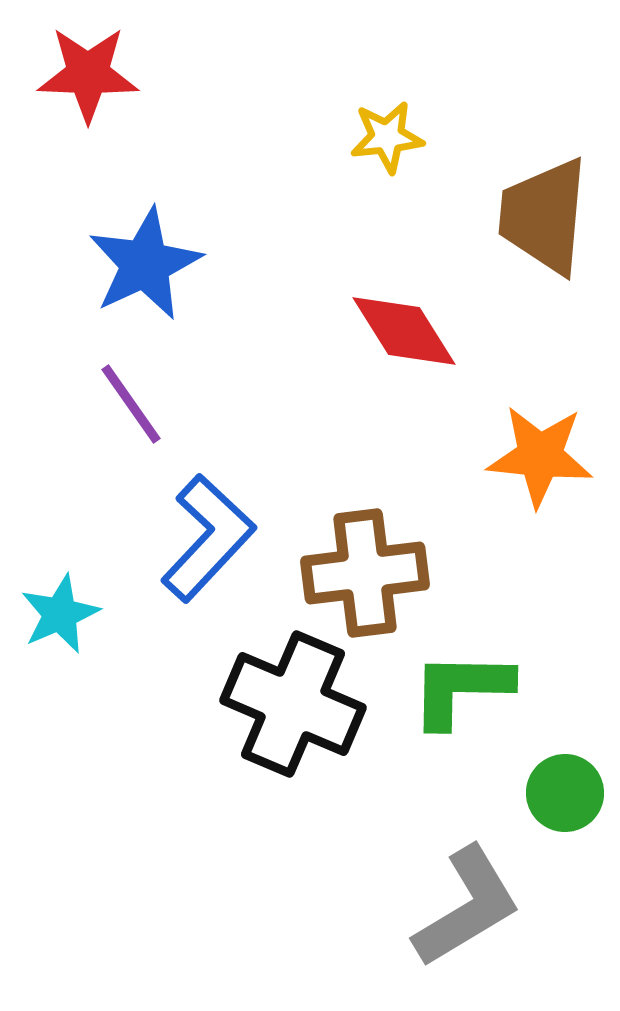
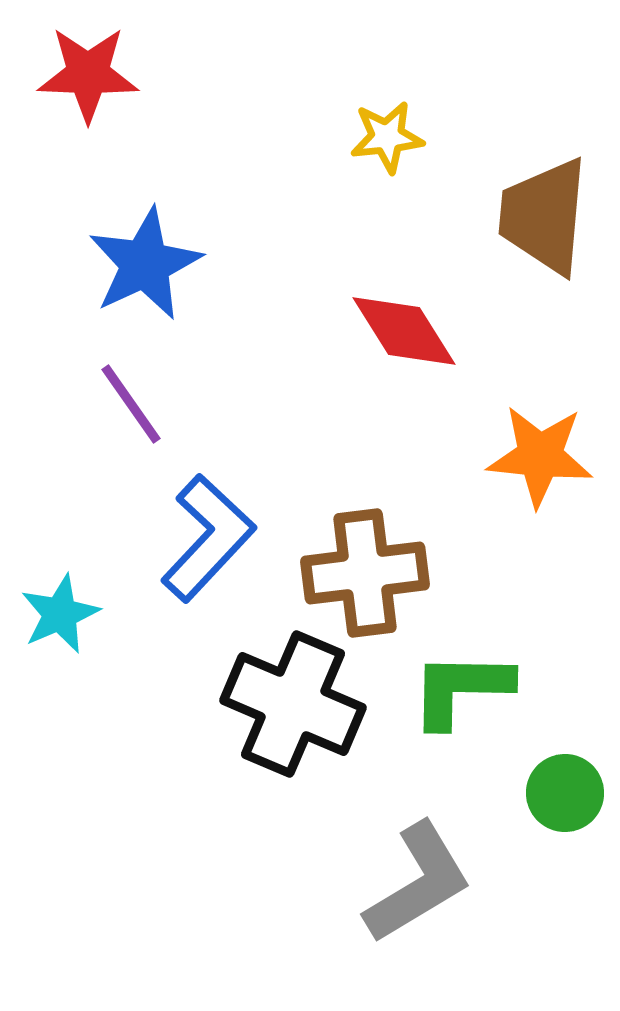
gray L-shape: moved 49 px left, 24 px up
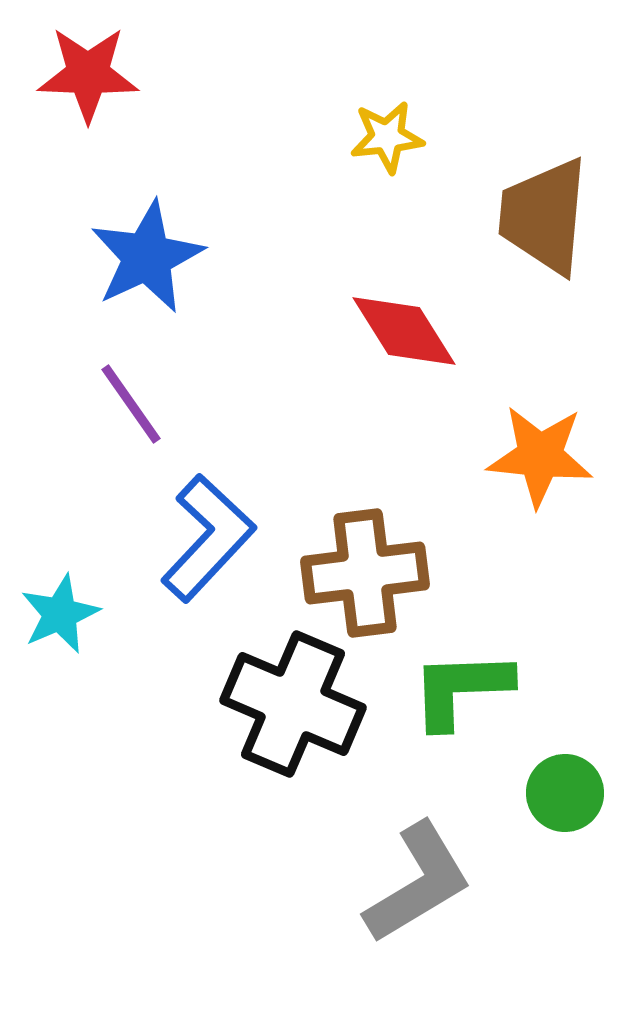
blue star: moved 2 px right, 7 px up
green L-shape: rotated 3 degrees counterclockwise
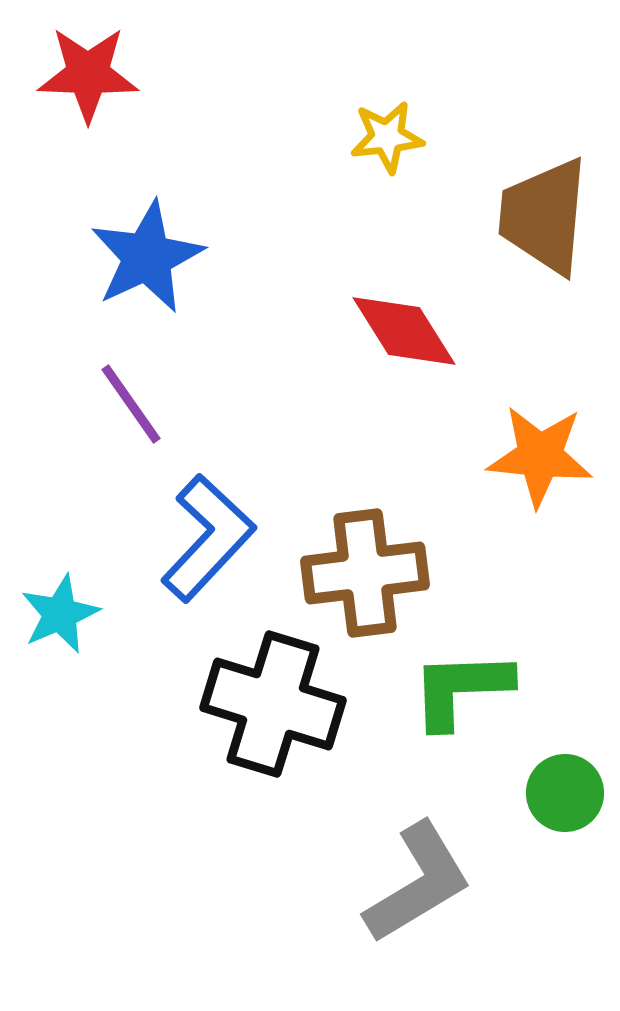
black cross: moved 20 px left; rotated 6 degrees counterclockwise
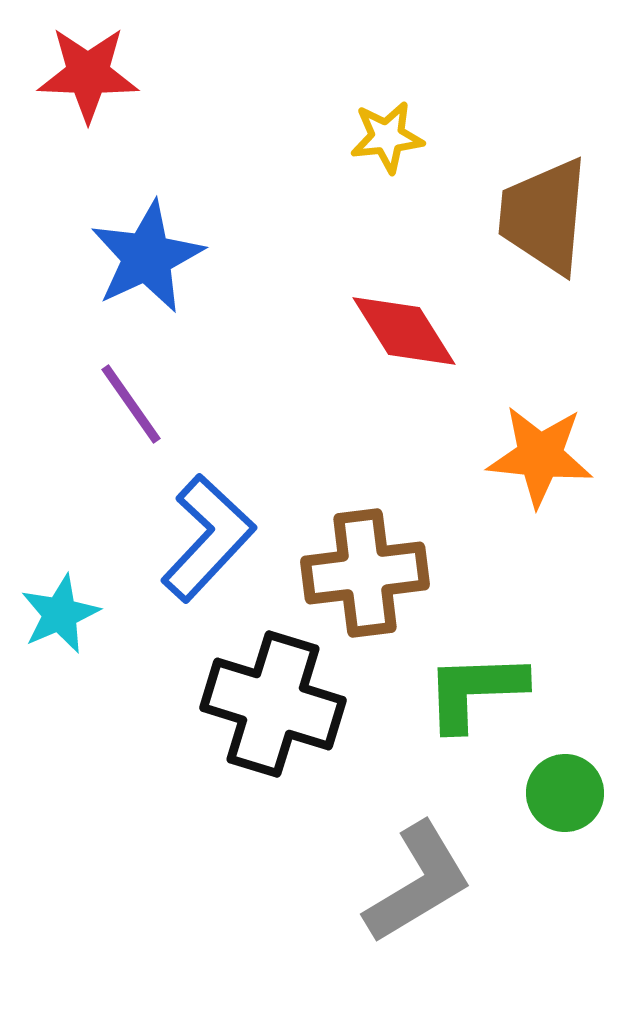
green L-shape: moved 14 px right, 2 px down
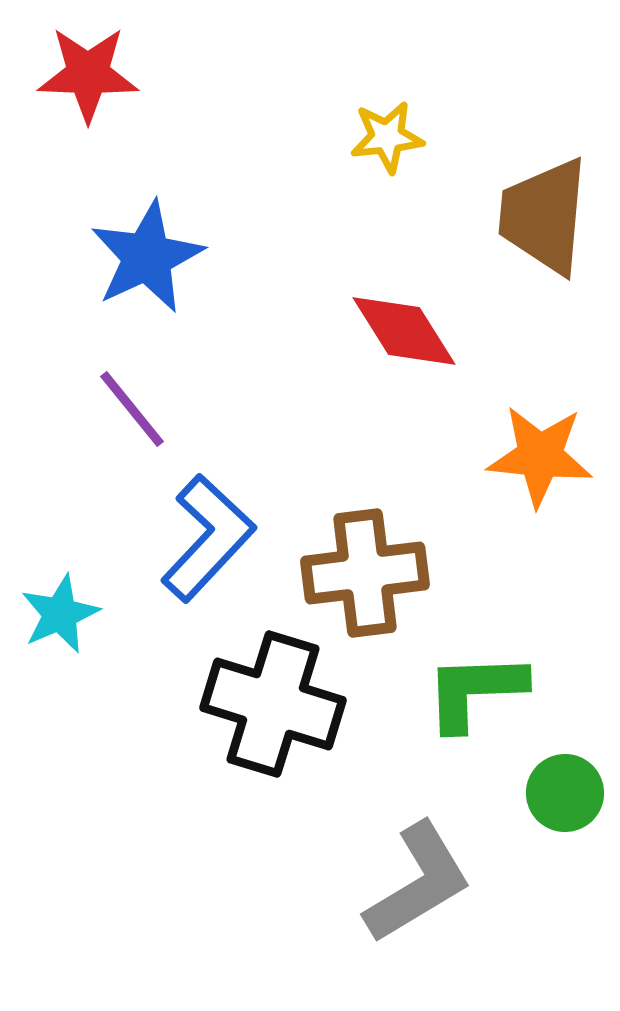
purple line: moved 1 px right, 5 px down; rotated 4 degrees counterclockwise
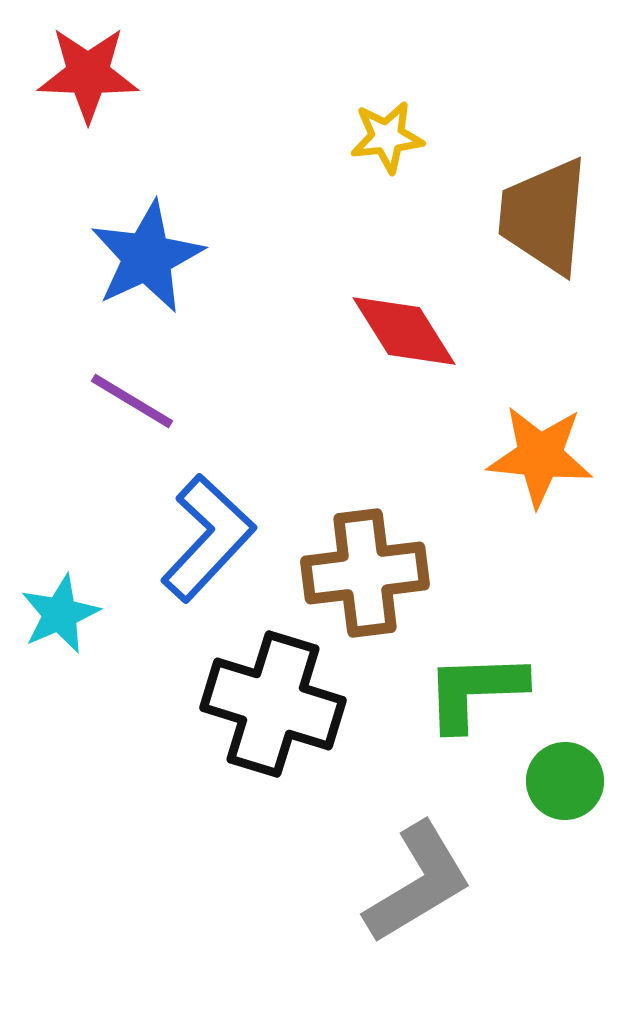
purple line: moved 8 px up; rotated 20 degrees counterclockwise
green circle: moved 12 px up
